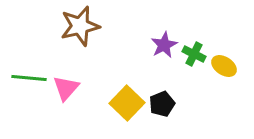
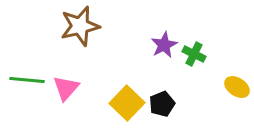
yellow ellipse: moved 13 px right, 21 px down
green line: moved 2 px left, 2 px down
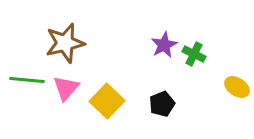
brown star: moved 15 px left, 17 px down
yellow square: moved 20 px left, 2 px up
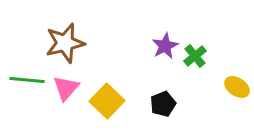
purple star: moved 1 px right, 1 px down
green cross: moved 1 px right, 2 px down; rotated 25 degrees clockwise
black pentagon: moved 1 px right
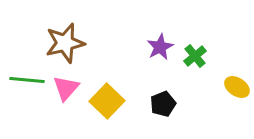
purple star: moved 5 px left, 1 px down
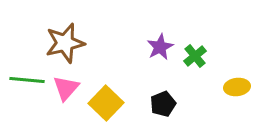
yellow ellipse: rotated 40 degrees counterclockwise
yellow square: moved 1 px left, 2 px down
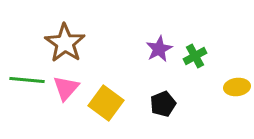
brown star: rotated 24 degrees counterclockwise
purple star: moved 1 px left, 2 px down
green cross: rotated 10 degrees clockwise
yellow square: rotated 8 degrees counterclockwise
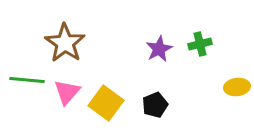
green cross: moved 5 px right, 12 px up; rotated 15 degrees clockwise
pink triangle: moved 1 px right, 4 px down
black pentagon: moved 8 px left, 1 px down
